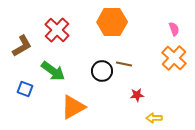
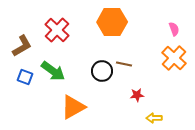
blue square: moved 12 px up
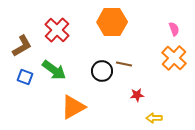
green arrow: moved 1 px right, 1 px up
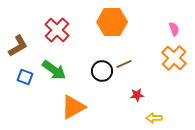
brown L-shape: moved 4 px left
brown line: rotated 35 degrees counterclockwise
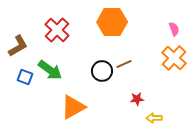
green arrow: moved 4 px left
red star: moved 4 px down
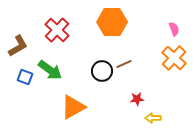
yellow arrow: moved 1 px left
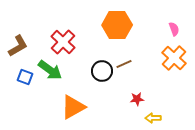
orange hexagon: moved 5 px right, 3 px down
red cross: moved 6 px right, 12 px down
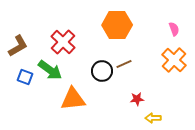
orange cross: moved 2 px down
orange triangle: moved 8 px up; rotated 24 degrees clockwise
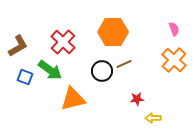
orange hexagon: moved 4 px left, 7 px down
orange triangle: rotated 8 degrees counterclockwise
